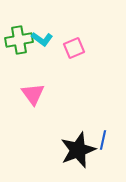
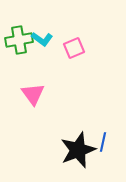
blue line: moved 2 px down
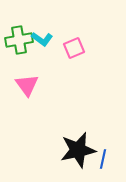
pink triangle: moved 6 px left, 9 px up
blue line: moved 17 px down
black star: rotated 9 degrees clockwise
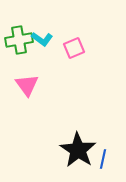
black star: rotated 27 degrees counterclockwise
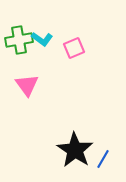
black star: moved 3 px left
blue line: rotated 18 degrees clockwise
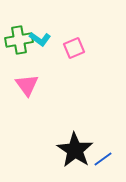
cyan L-shape: moved 2 px left
blue line: rotated 24 degrees clockwise
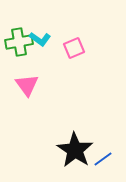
green cross: moved 2 px down
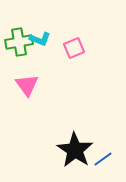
cyan L-shape: rotated 15 degrees counterclockwise
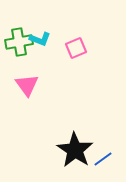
pink square: moved 2 px right
